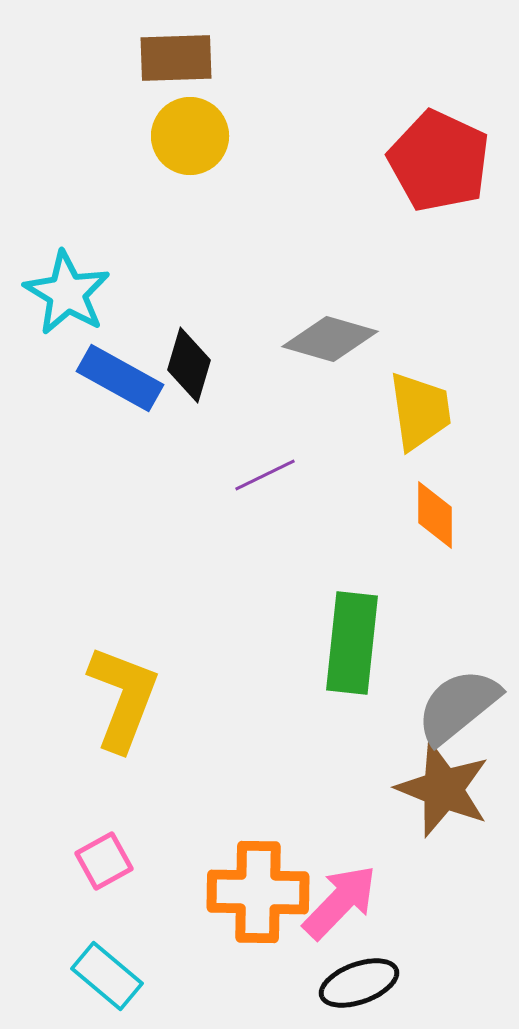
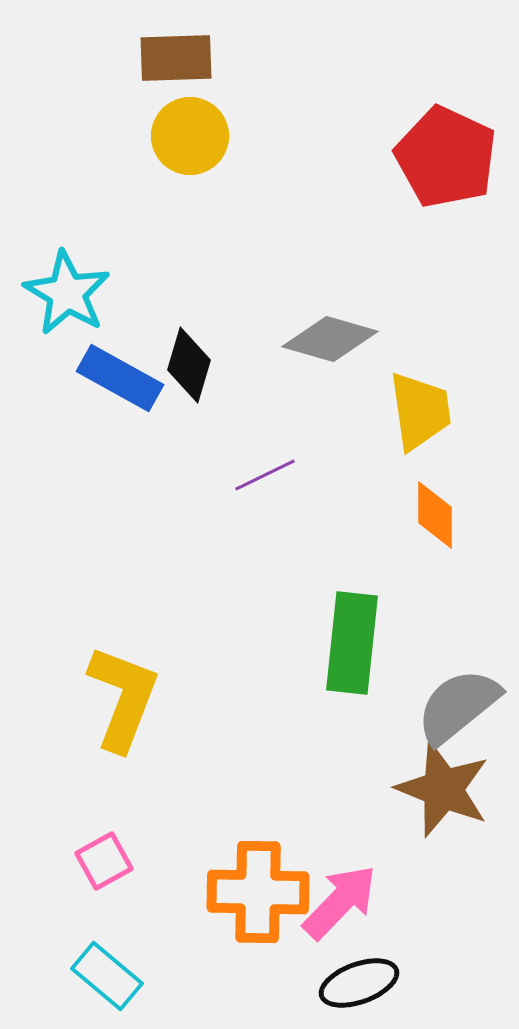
red pentagon: moved 7 px right, 4 px up
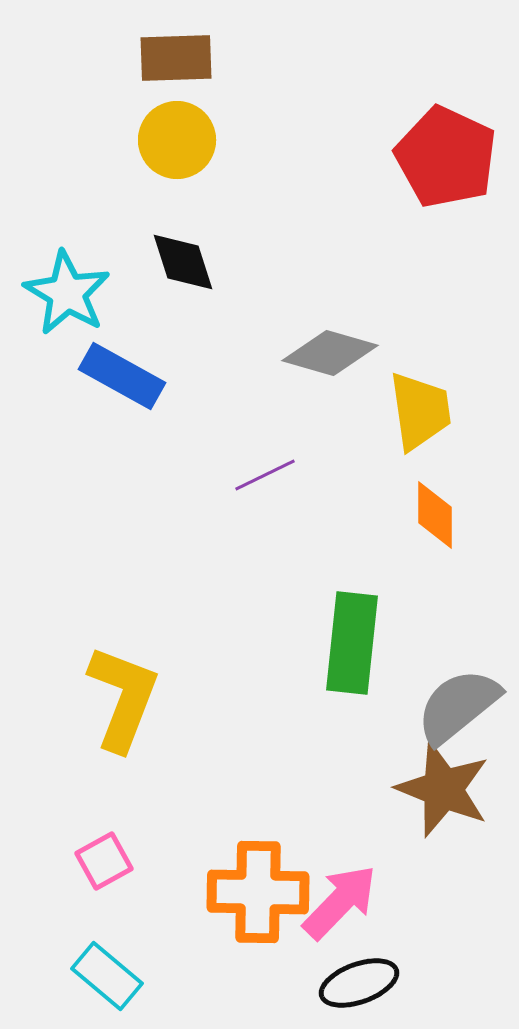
yellow circle: moved 13 px left, 4 px down
gray diamond: moved 14 px down
black diamond: moved 6 px left, 103 px up; rotated 34 degrees counterclockwise
blue rectangle: moved 2 px right, 2 px up
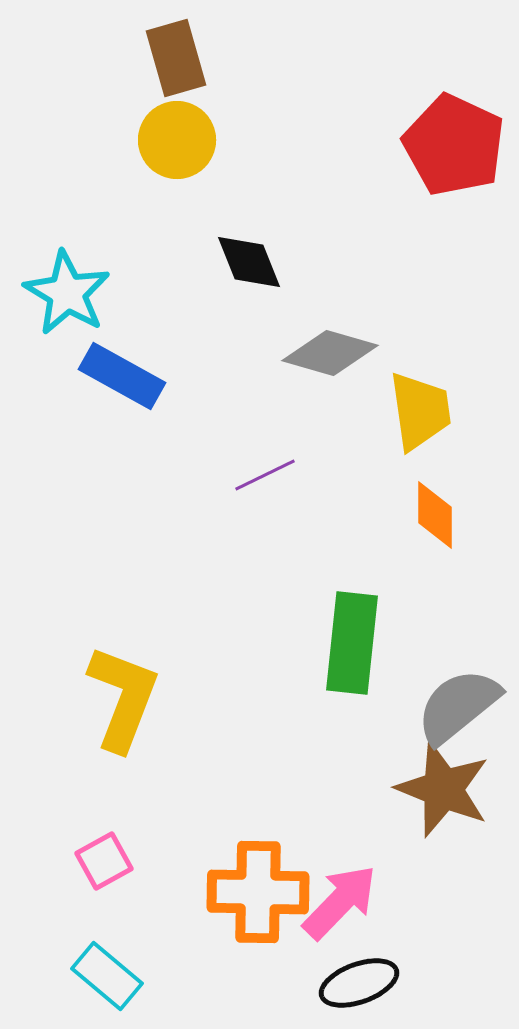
brown rectangle: rotated 76 degrees clockwise
red pentagon: moved 8 px right, 12 px up
black diamond: moved 66 px right; rotated 4 degrees counterclockwise
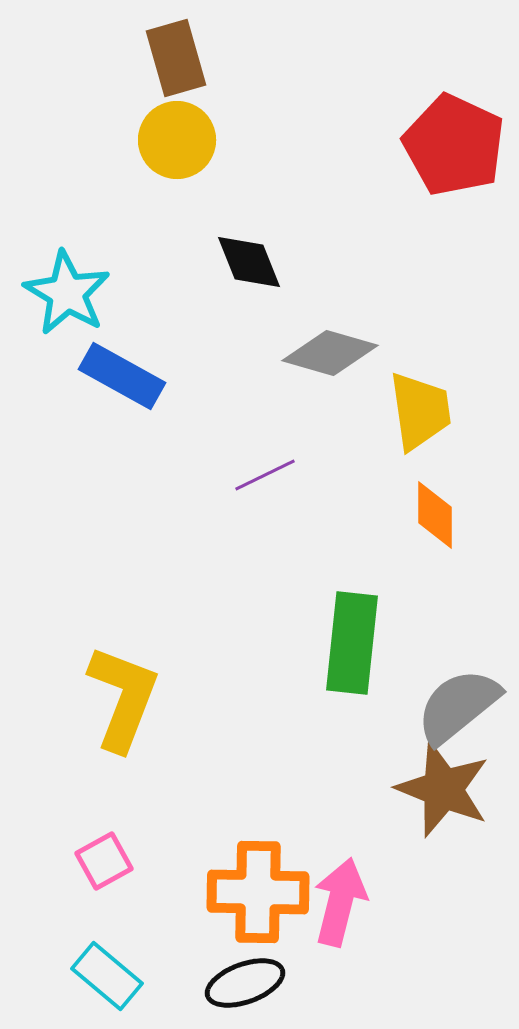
pink arrow: rotated 30 degrees counterclockwise
black ellipse: moved 114 px left
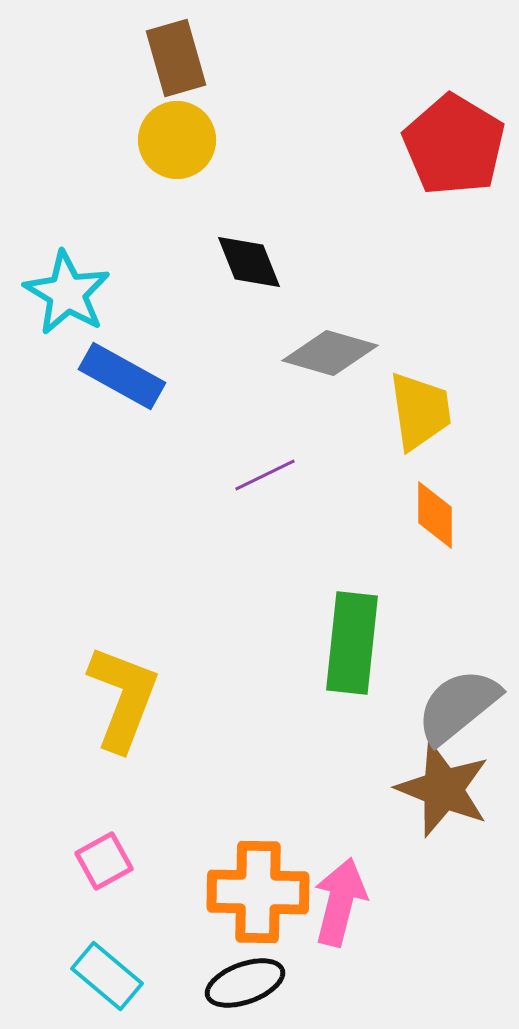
red pentagon: rotated 6 degrees clockwise
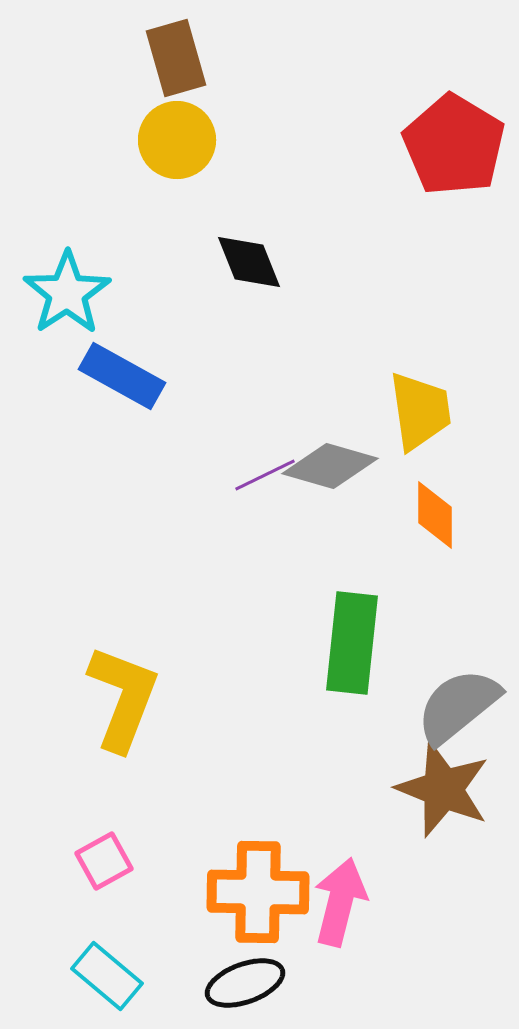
cyan star: rotated 8 degrees clockwise
gray diamond: moved 113 px down
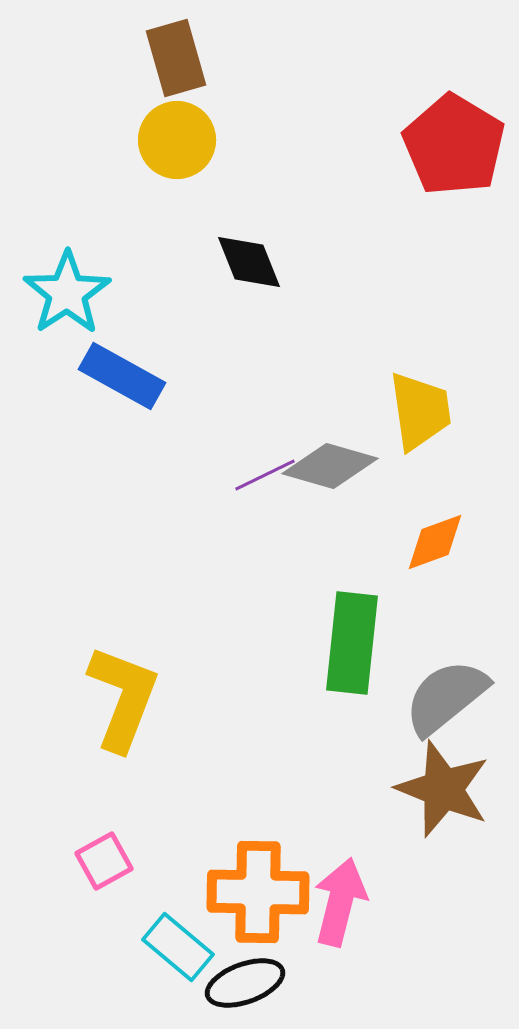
orange diamond: moved 27 px down; rotated 70 degrees clockwise
gray semicircle: moved 12 px left, 9 px up
cyan rectangle: moved 71 px right, 29 px up
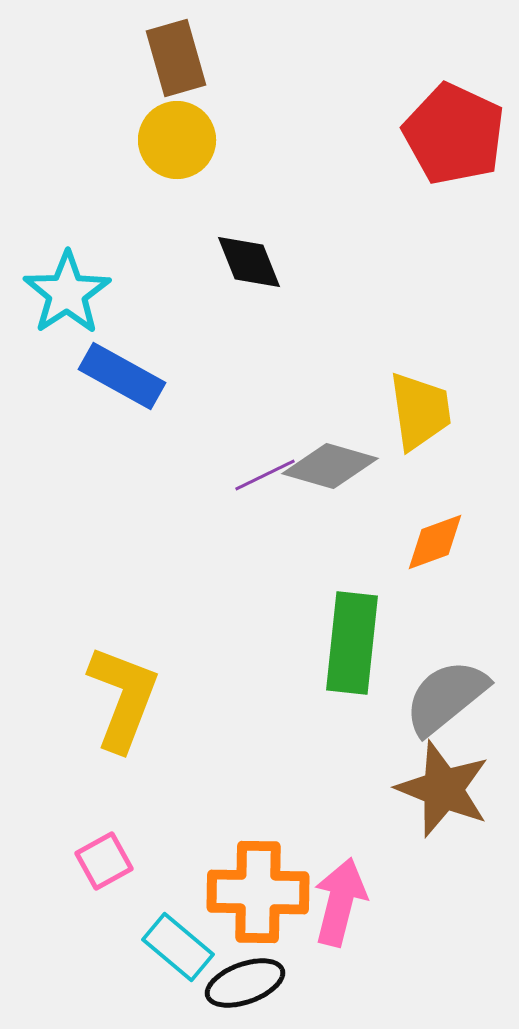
red pentagon: moved 11 px up; rotated 6 degrees counterclockwise
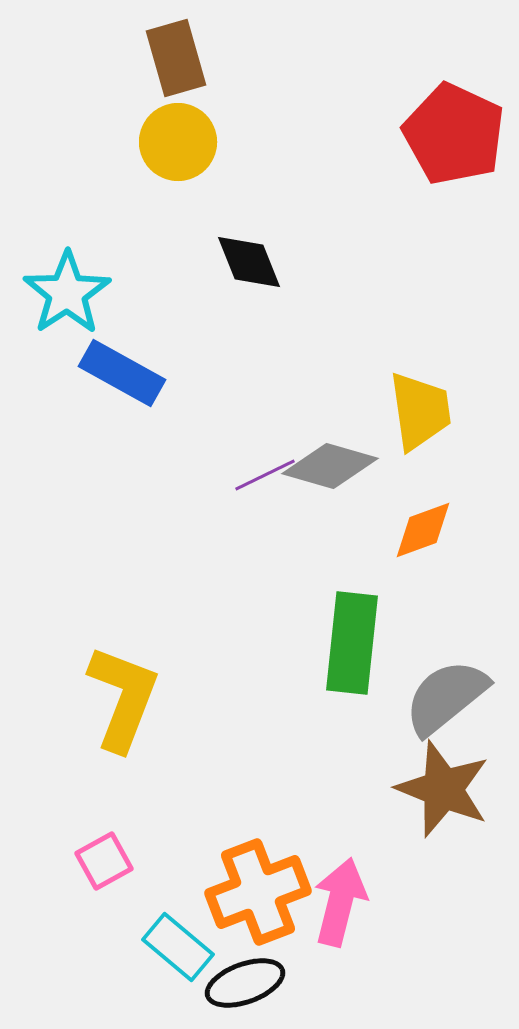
yellow circle: moved 1 px right, 2 px down
blue rectangle: moved 3 px up
orange diamond: moved 12 px left, 12 px up
orange cross: rotated 22 degrees counterclockwise
